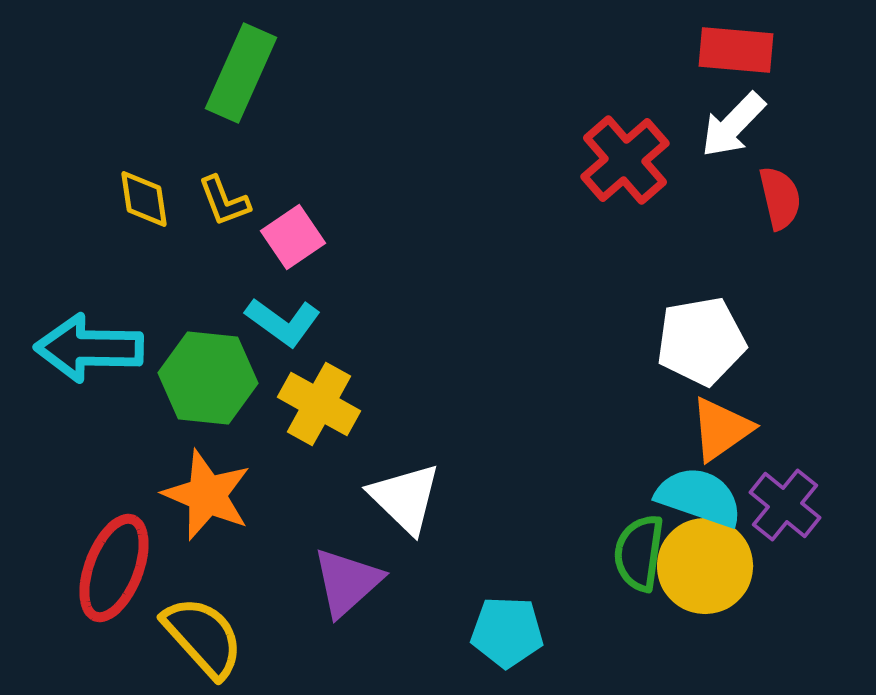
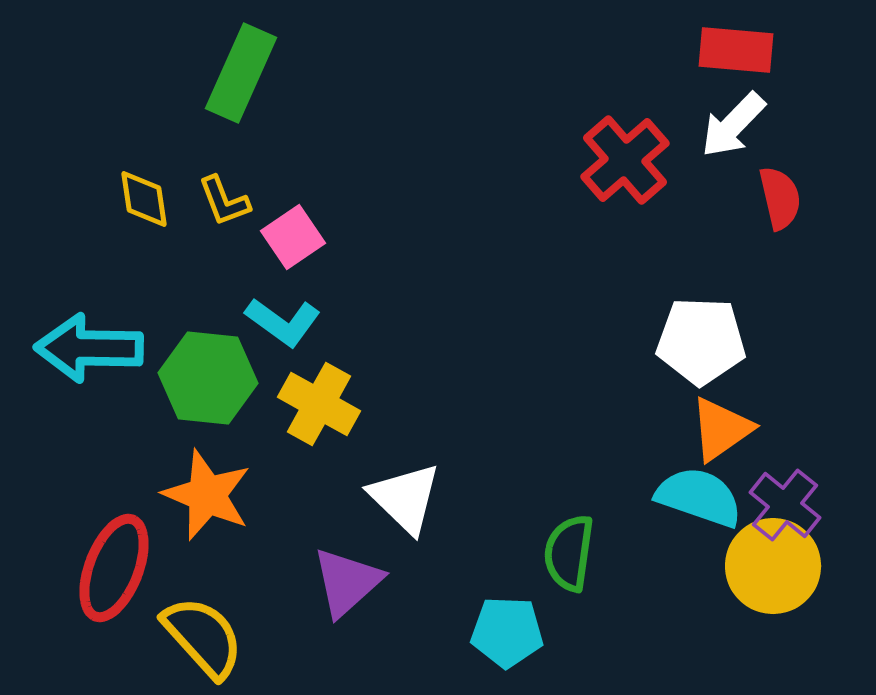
white pentagon: rotated 12 degrees clockwise
green semicircle: moved 70 px left
yellow circle: moved 68 px right
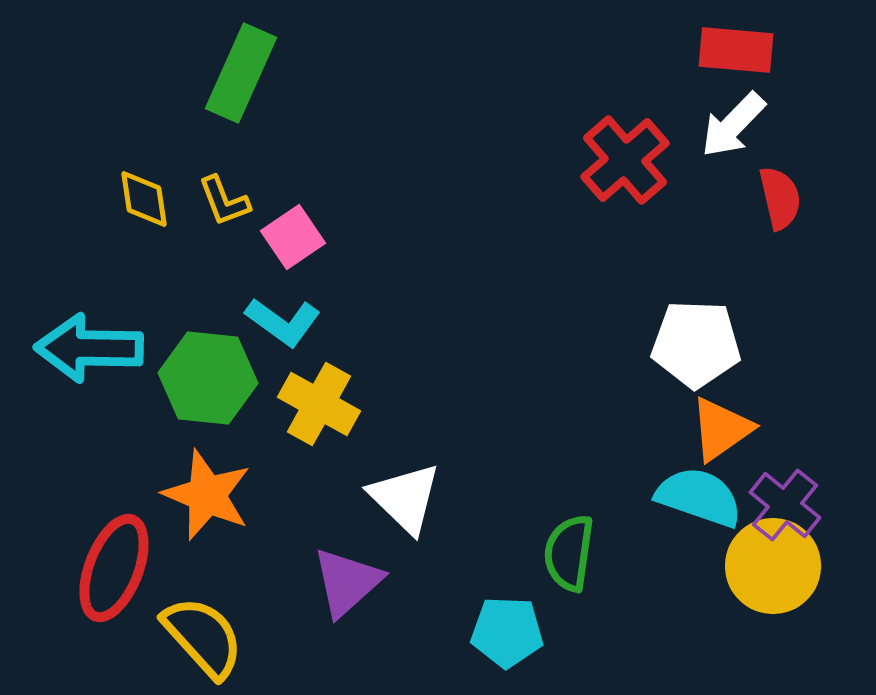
white pentagon: moved 5 px left, 3 px down
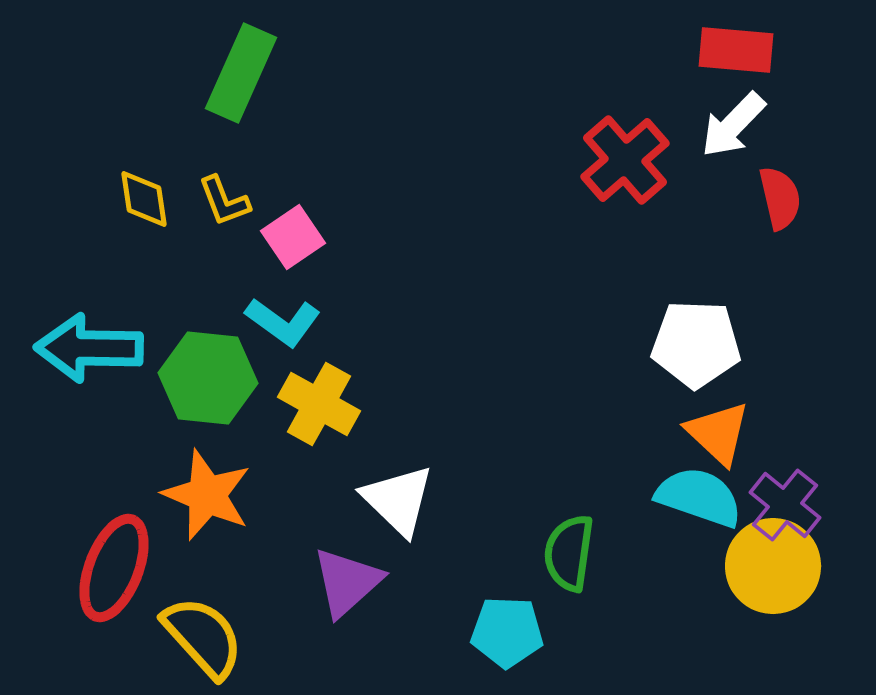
orange triangle: moved 3 px left, 4 px down; rotated 42 degrees counterclockwise
white triangle: moved 7 px left, 2 px down
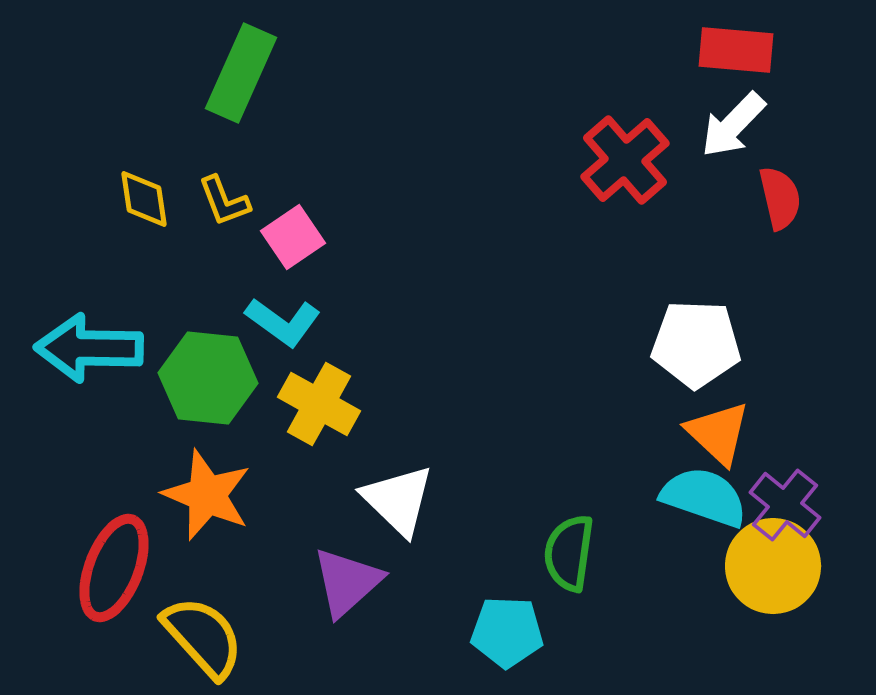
cyan semicircle: moved 5 px right
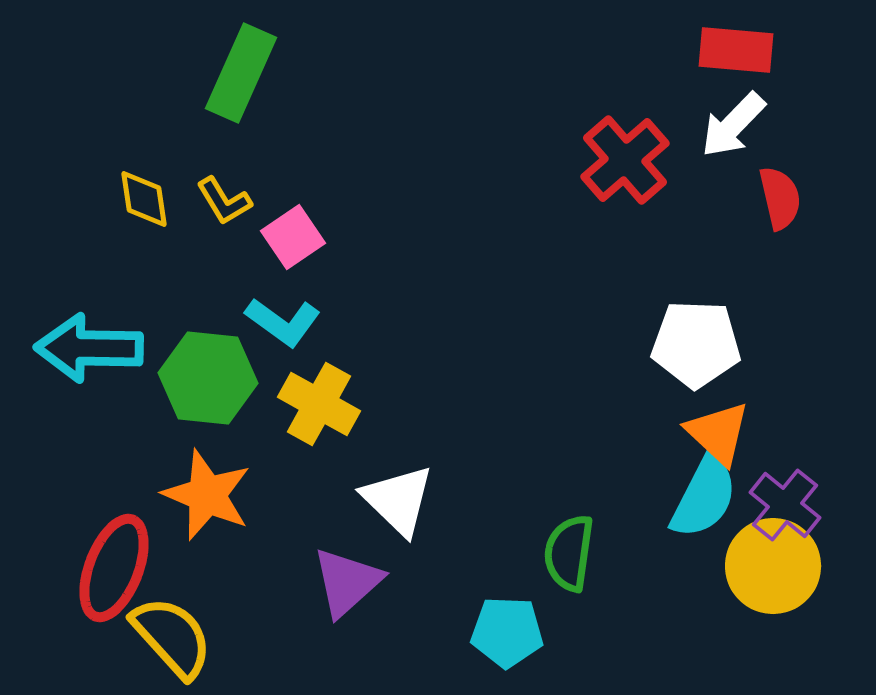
yellow L-shape: rotated 10 degrees counterclockwise
cyan semicircle: rotated 98 degrees clockwise
yellow semicircle: moved 31 px left
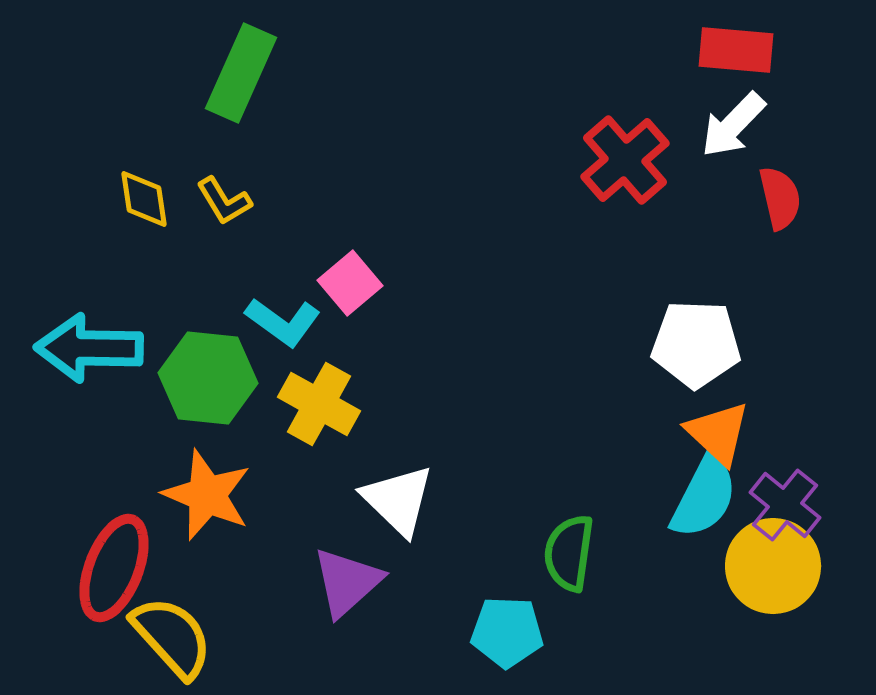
pink square: moved 57 px right, 46 px down; rotated 6 degrees counterclockwise
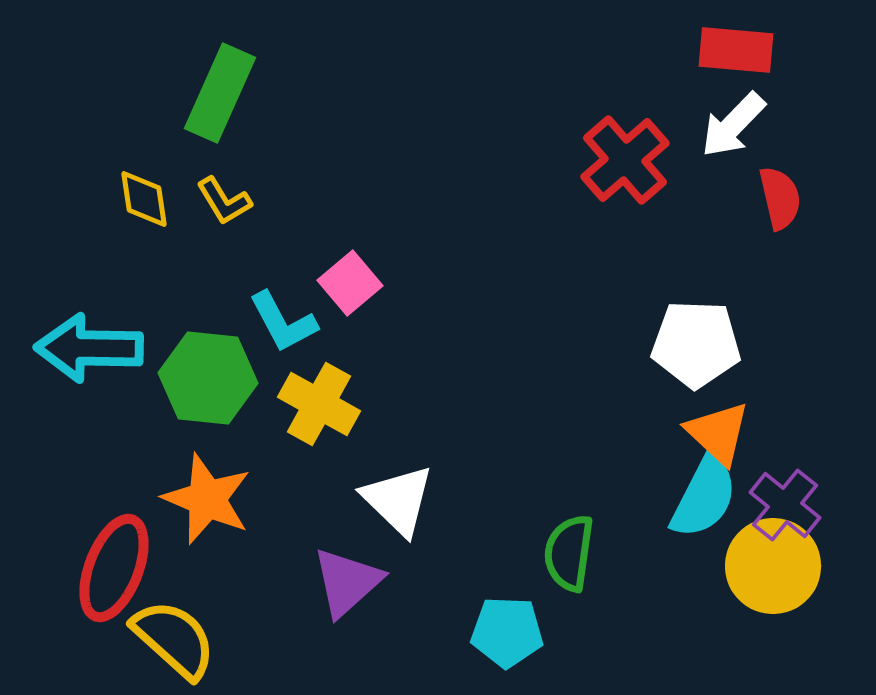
green rectangle: moved 21 px left, 20 px down
cyan L-shape: rotated 26 degrees clockwise
orange star: moved 4 px down
yellow semicircle: moved 2 px right, 2 px down; rotated 6 degrees counterclockwise
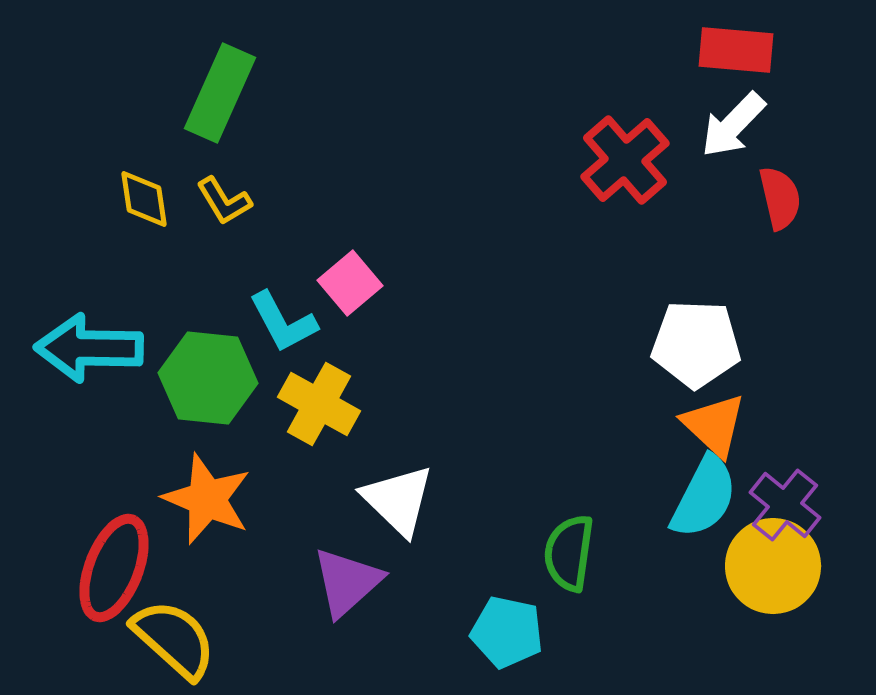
orange triangle: moved 4 px left, 8 px up
cyan pentagon: rotated 10 degrees clockwise
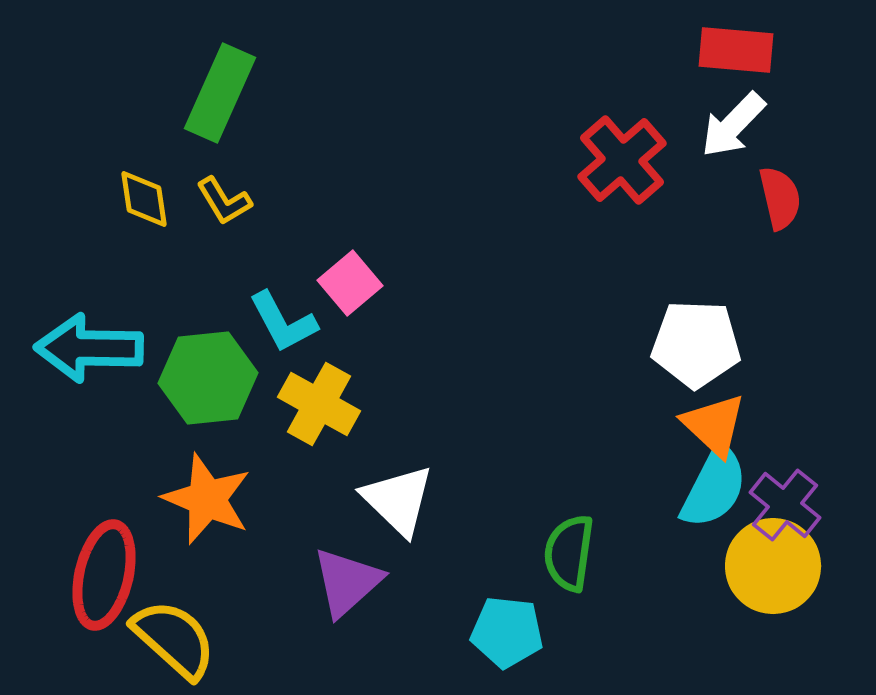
red cross: moved 3 px left
green hexagon: rotated 12 degrees counterclockwise
cyan semicircle: moved 10 px right, 10 px up
red ellipse: moved 10 px left, 7 px down; rotated 8 degrees counterclockwise
cyan pentagon: rotated 6 degrees counterclockwise
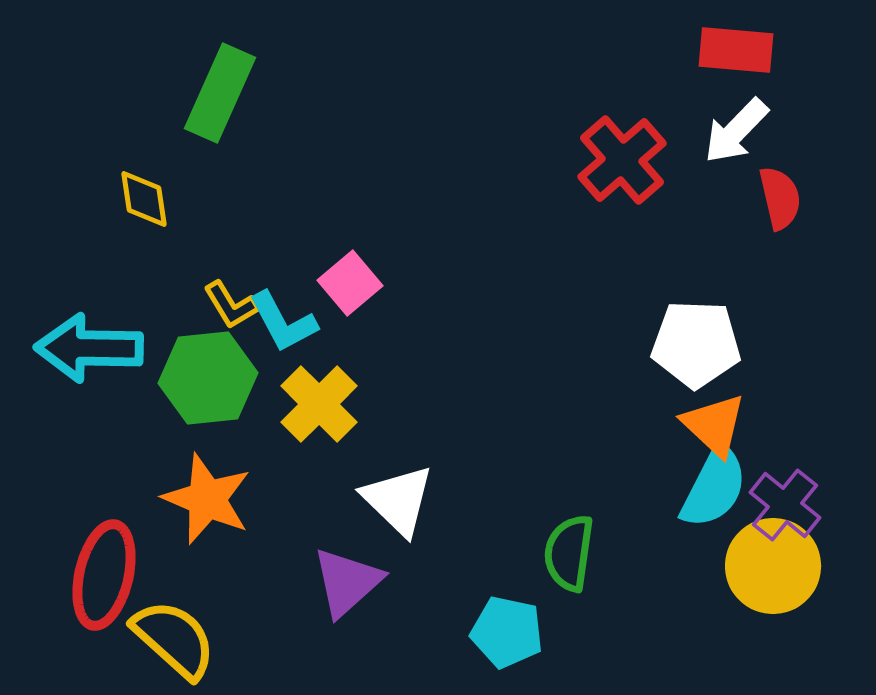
white arrow: moved 3 px right, 6 px down
yellow L-shape: moved 7 px right, 104 px down
yellow cross: rotated 16 degrees clockwise
cyan pentagon: rotated 6 degrees clockwise
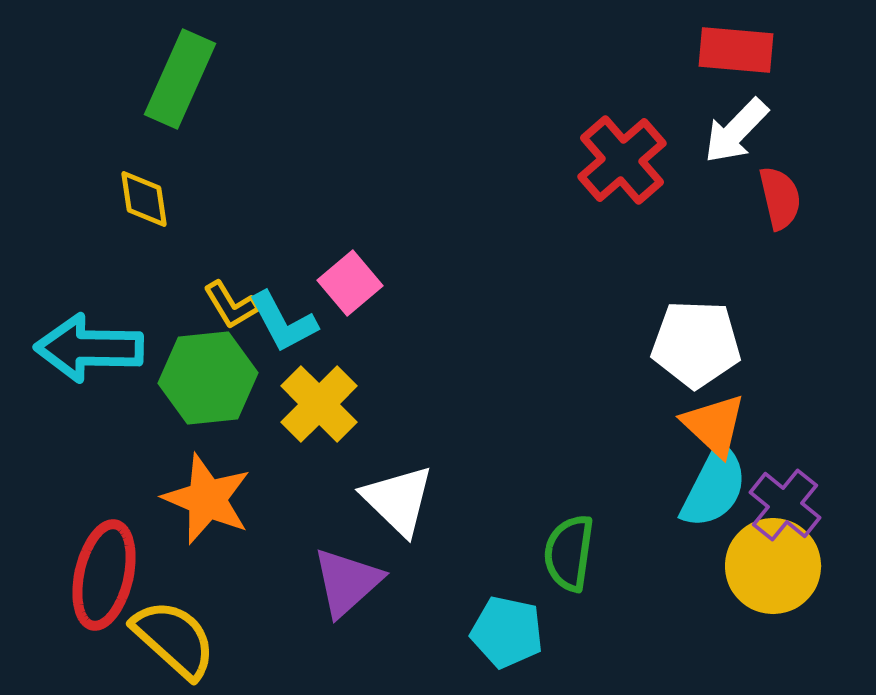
green rectangle: moved 40 px left, 14 px up
